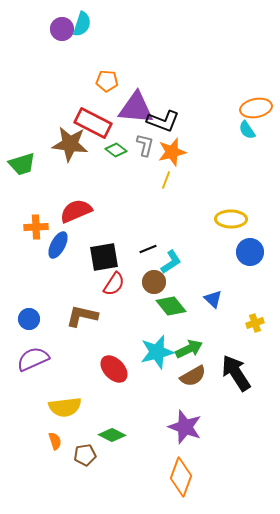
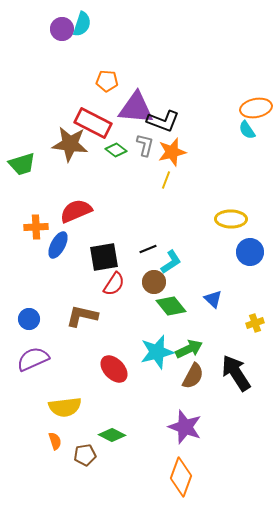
brown semicircle at (193, 376): rotated 32 degrees counterclockwise
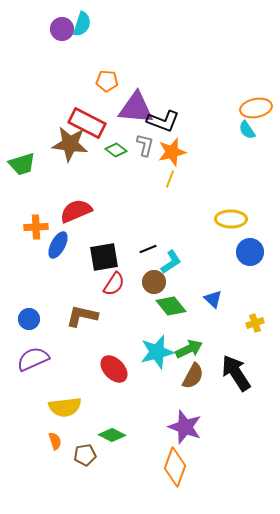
red rectangle at (93, 123): moved 6 px left
yellow line at (166, 180): moved 4 px right, 1 px up
orange diamond at (181, 477): moved 6 px left, 10 px up
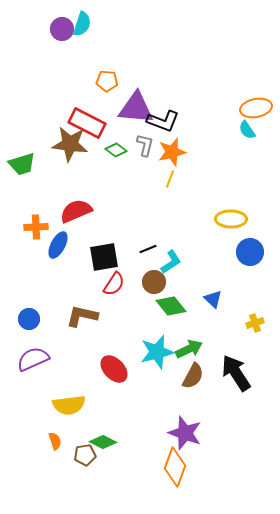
yellow semicircle at (65, 407): moved 4 px right, 2 px up
purple star at (185, 427): moved 6 px down
green diamond at (112, 435): moved 9 px left, 7 px down
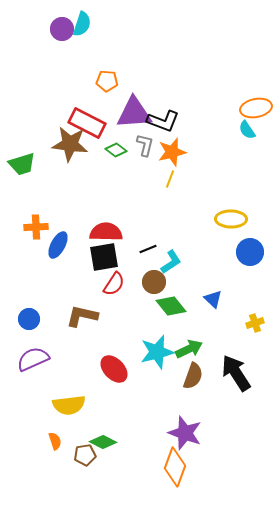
purple triangle at (136, 108): moved 2 px left, 5 px down; rotated 9 degrees counterclockwise
red semicircle at (76, 211): moved 30 px right, 21 px down; rotated 24 degrees clockwise
brown semicircle at (193, 376): rotated 8 degrees counterclockwise
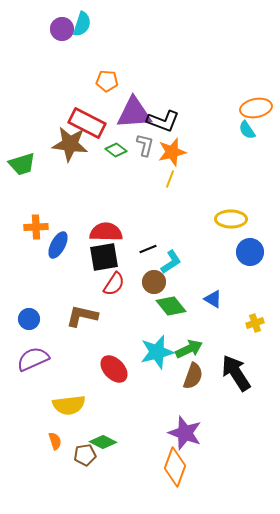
blue triangle at (213, 299): rotated 12 degrees counterclockwise
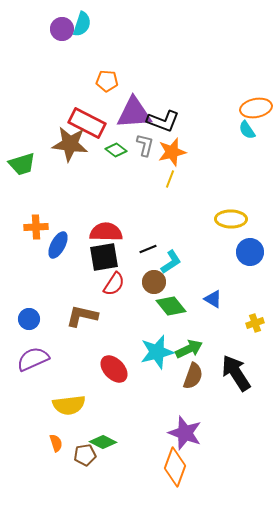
orange semicircle at (55, 441): moved 1 px right, 2 px down
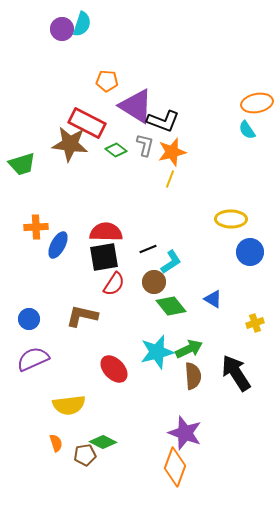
orange ellipse at (256, 108): moved 1 px right, 5 px up
purple triangle at (134, 113): moved 2 px right, 7 px up; rotated 36 degrees clockwise
brown semicircle at (193, 376): rotated 24 degrees counterclockwise
